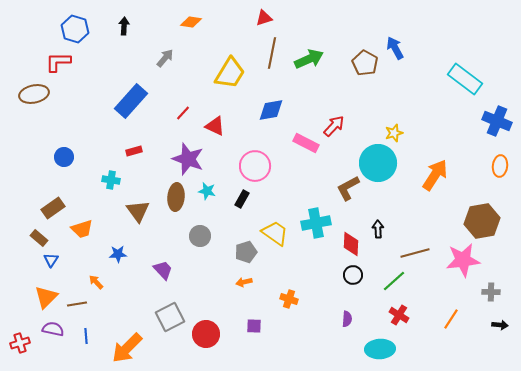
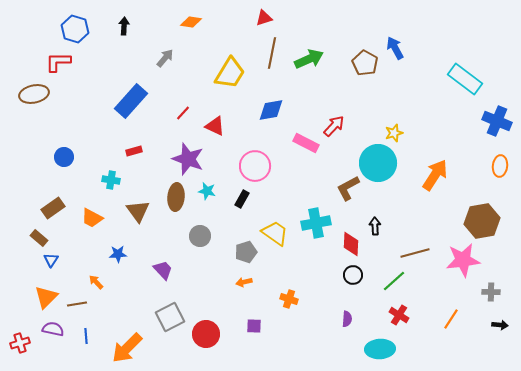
orange trapezoid at (82, 229): moved 10 px right, 11 px up; rotated 45 degrees clockwise
black arrow at (378, 229): moved 3 px left, 3 px up
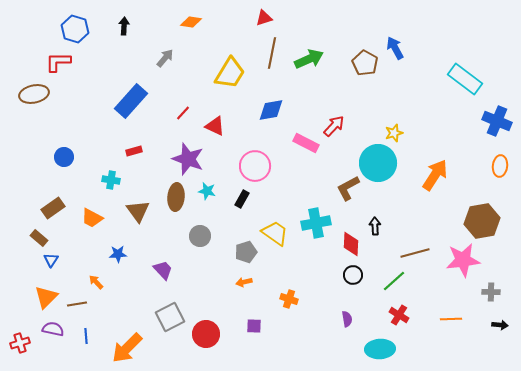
purple semicircle at (347, 319): rotated 14 degrees counterclockwise
orange line at (451, 319): rotated 55 degrees clockwise
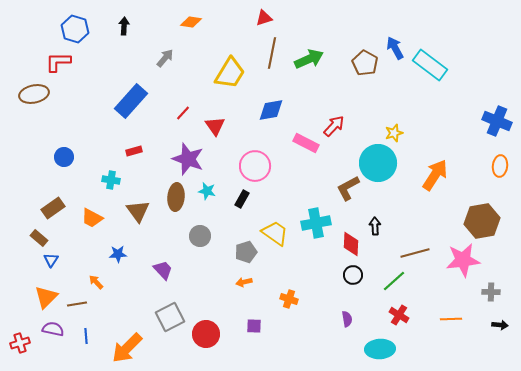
cyan rectangle at (465, 79): moved 35 px left, 14 px up
red triangle at (215, 126): rotated 30 degrees clockwise
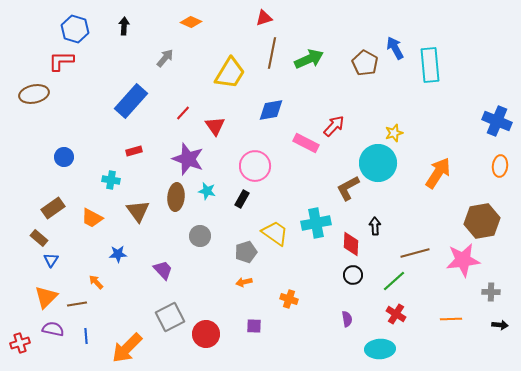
orange diamond at (191, 22): rotated 15 degrees clockwise
red L-shape at (58, 62): moved 3 px right, 1 px up
cyan rectangle at (430, 65): rotated 48 degrees clockwise
orange arrow at (435, 175): moved 3 px right, 2 px up
red cross at (399, 315): moved 3 px left, 1 px up
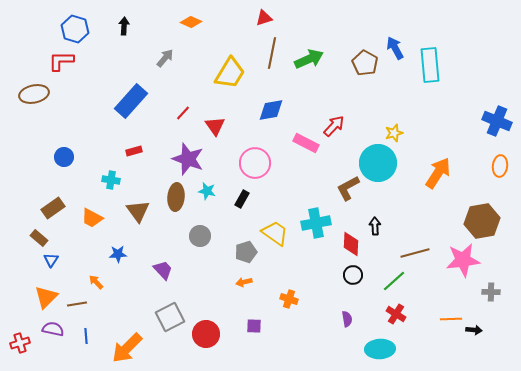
pink circle at (255, 166): moved 3 px up
black arrow at (500, 325): moved 26 px left, 5 px down
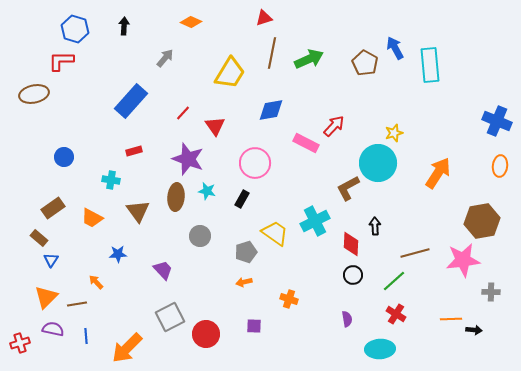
cyan cross at (316, 223): moved 1 px left, 2 px up; rotated 16 degrees counterclockwise
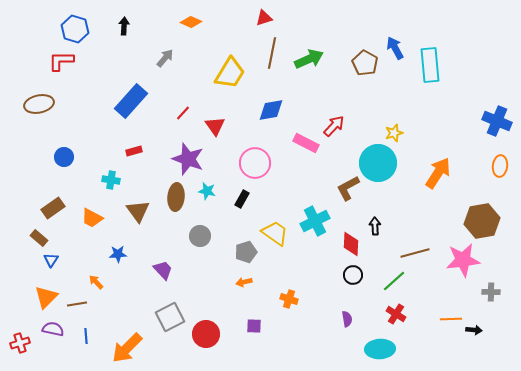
brown ellipse at (34, 94): moved 5 px right, 10 px down
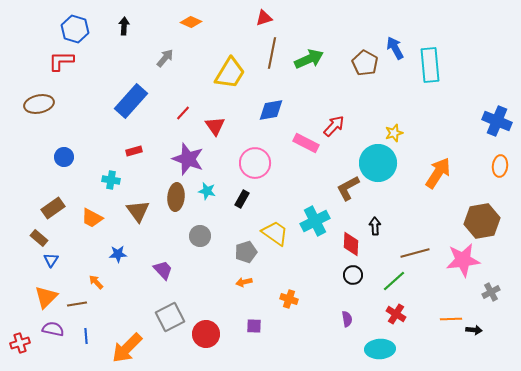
gray cross at (491, 292): rotated 30 degrees counterclockwise
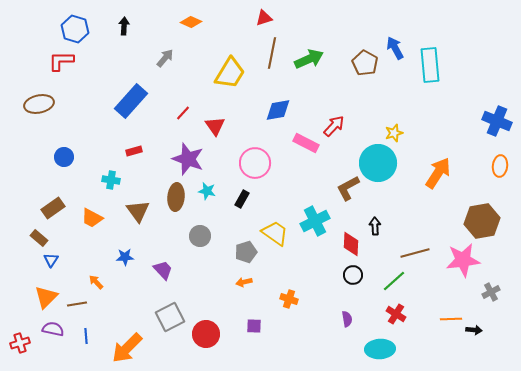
blue diamond at (271, 110): moved 7 px right
blue star at (118, 254): moved 7 px right, 3 px down
